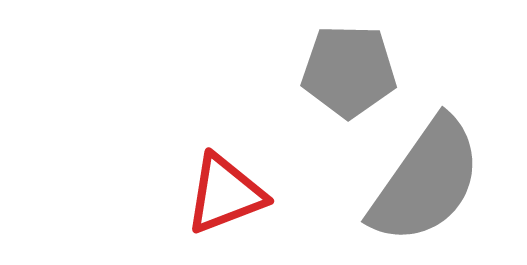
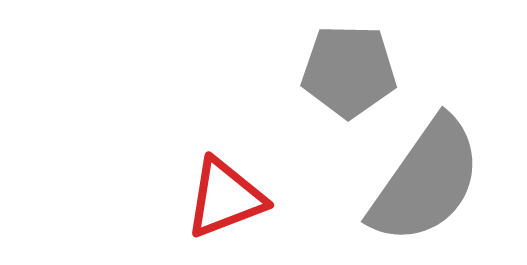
red triangle: moved 4 px down
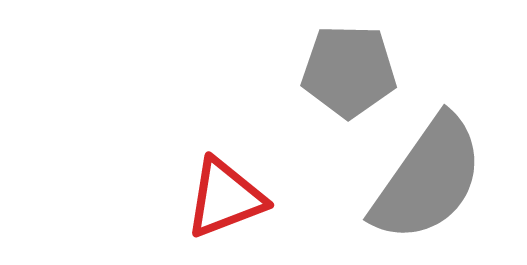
gray semicircle: moved 2 px right, 2 px up
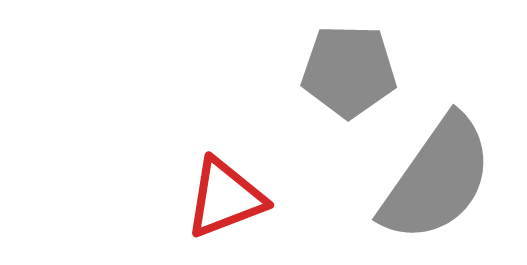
gray semicircle: moved 9 px right
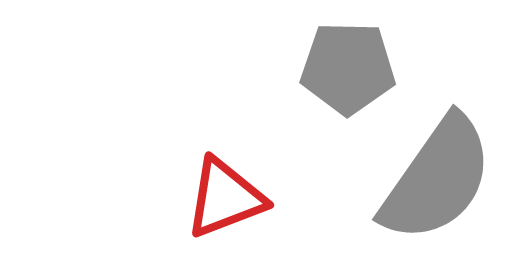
gray pentagon: moved 1 px left, 3 px up
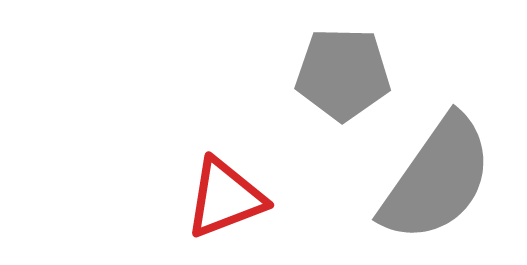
gray pentagon: moved 5 px left, 6 px down
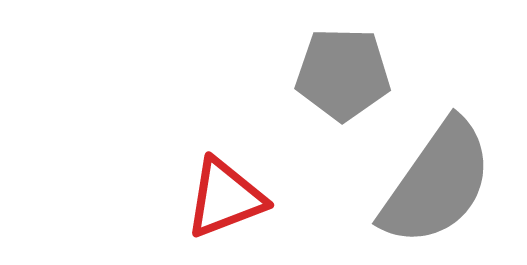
gray semicircle: moved 4 px down
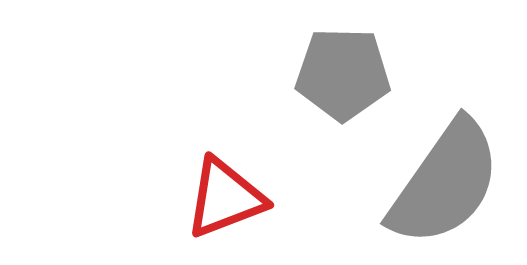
gray semicircle: moved 8 px right
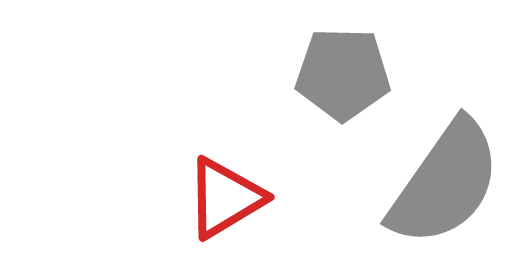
red triangle: rotated 10 degrees counterclockwise
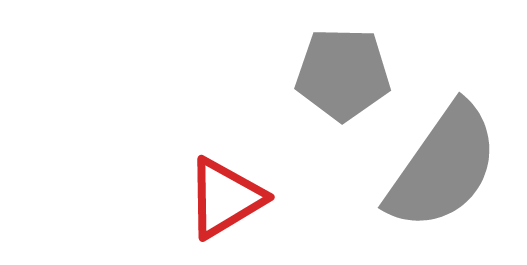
gray semicircle: moved 2 px left, 16 px up
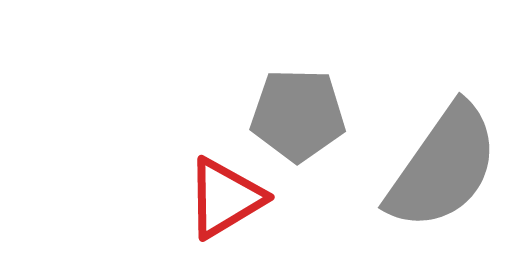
gray pentagon: moved 45 px left, 41 px down
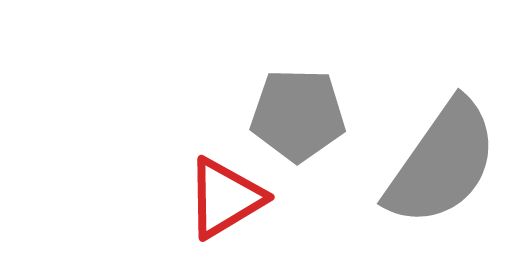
gray semicircle: moved 1 px left, 4 px up
